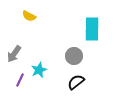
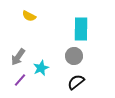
cyan rectangle: moved 11 px left
gray arrow: moved 4 px right, 3 px down
cyan star: moved 2 px right, 2 px up
purple line: rotated 16 degrees clockwise
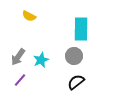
cyan star: moved 8 px up
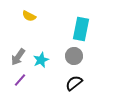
cyan rectangle: rotated 10 degrees clockwise
black semicircle: moved 2 px left, 1 px down
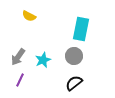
cyan star: moved 2 px right
purple line: rotated 16 degrees counterclockwise
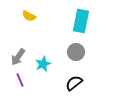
cyan rectangle: moved 8 px up
gray circle: moved 2 px right, 4 px up
cyan star: moved 4 px down
purple line: rotated 48 degrees counterclockwise
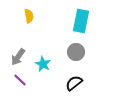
yellow semicircle: rotated 128 degrees counterclockwise
cyan star: rotated 21 degrees counterclockwise
purple line: rotated 24 degrees counterclockwise
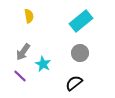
cyan rectangle: rotated 40 degrees clockwise
gray circle: moved 4 px right, 1 px down
gray arrow: moved 5 px right, 5 px up
purple line: moved 4 px up
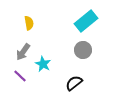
yellow semicircle: moved 7 px down
cyan rectangle: moved 5 px right
gray circle: moved 3 px right, 3 px up
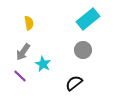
cyan rectangle: moved 2 px right, 2 px up
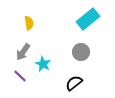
gray circle: moved 2 px left, 2 px down
